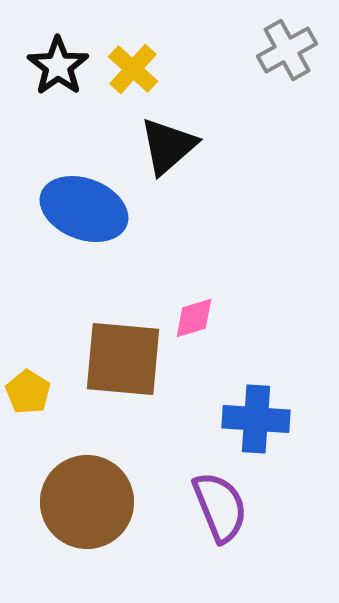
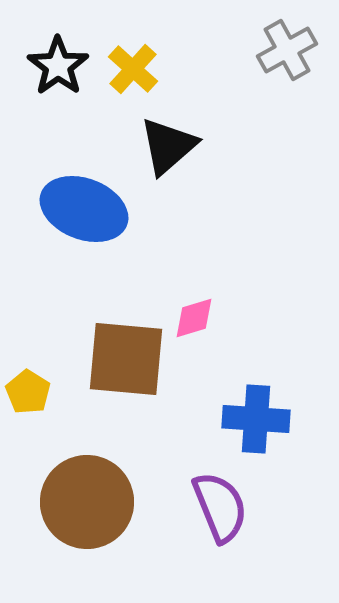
brown square: moved 3 px right
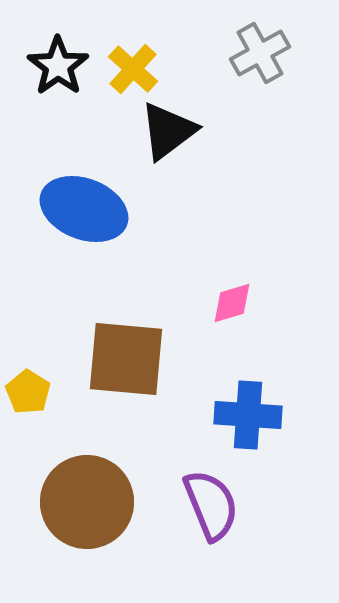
gray cross: moved 27 px left, 3 px down
black triangle: moved 15 px up; rotated 4 degrees clockwise
pink diamond: moved 38 px right, 15 px up
blue cross: moved 8 px left, 4 px up
purple semicircle: moved 9 px left, 2 px up
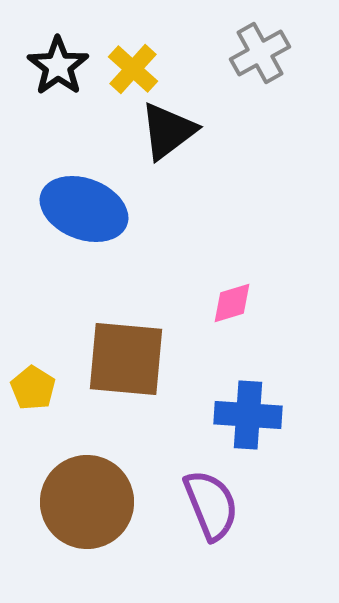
yellow pentagon: moved 5 px right, 4 px up
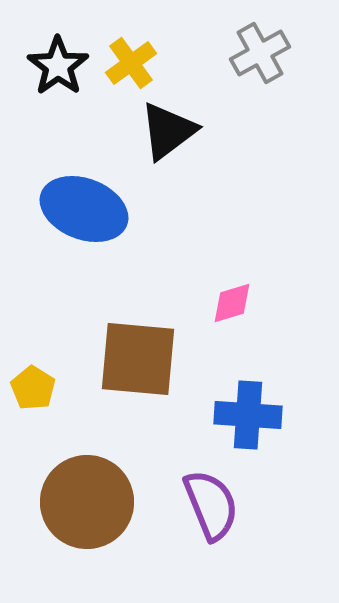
yellow cross: moved 2 px left, 6 px up; rotated 12 degrees clockwise
brown square: moved 12 px right
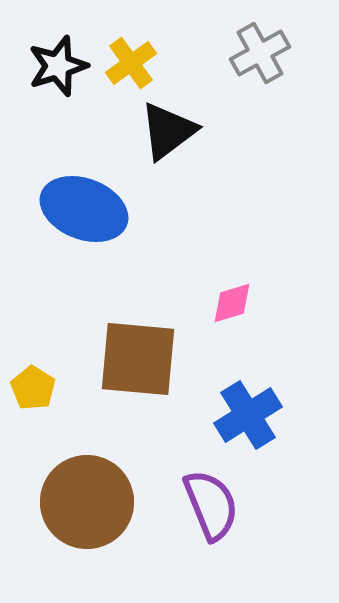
black star: rotated 18 degrees clockwise
blue cross: rotated 36 degrees counterclockwise
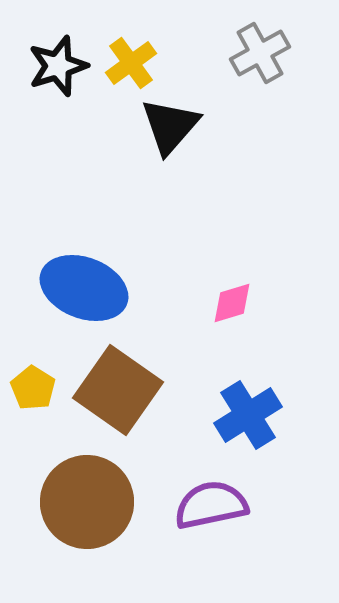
black triangle: moved 2 px right, 5 px up; rotated 12 degrees counterclockwise
blue ellipse: moved 79 px down
brown square: moved 20 px left, 31 px down; rotated 30 degrees clockwise
purple semicircle: rotated 80 degrees counterclockwise
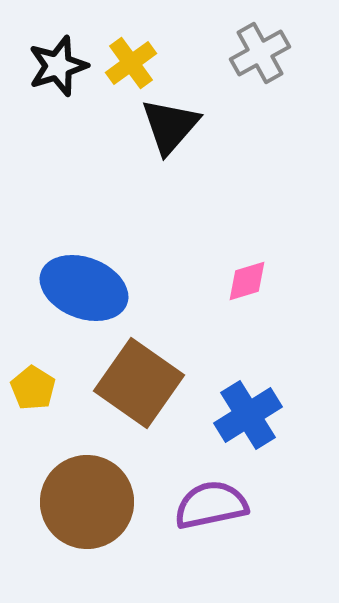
pink diamond: moved 15 px right, 22 px up
brown square: moved 21 px right, 7 px up
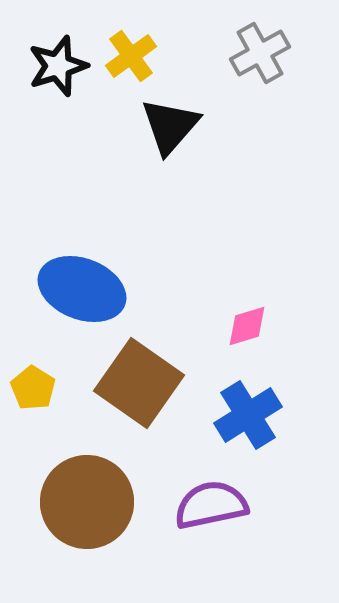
yellow cross: moved 7 px up
pink diamond: moved 45 px down
blue ellipse: moved 2 px left, 1 px down
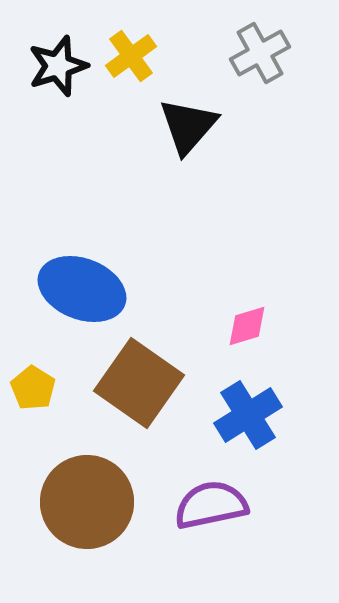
black triangle: moved 18 px right
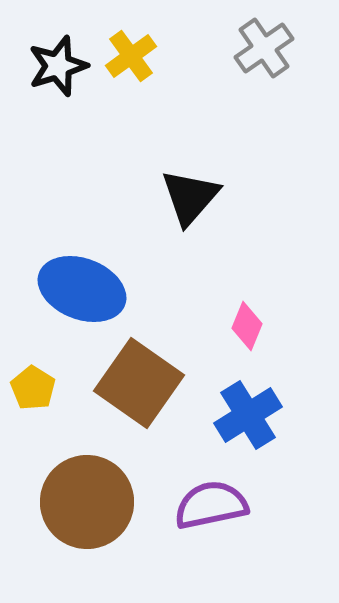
gray cross: moved 4 px right, 5 px up; rotated 6 degrees counterclockwise
black triangle: moved 2 px right, 71 px down
pink diamond: rotated 51 degrees counterclockwise
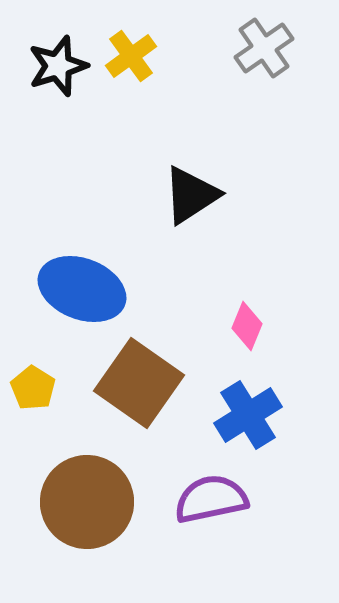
black triangle: moved 1 px right, 2 px up; rotated 16 degrees clockwise
purple semicircle: moved 6 px up
